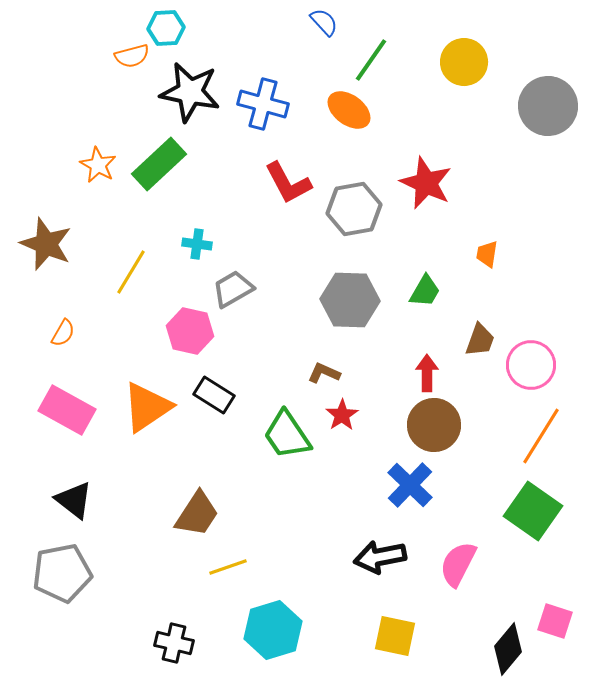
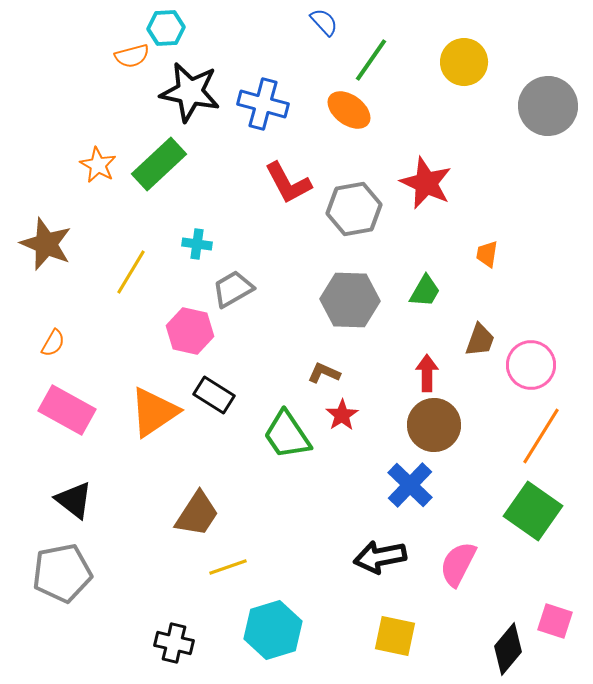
orange semicircle at (63, 333): moved 10 px left, 10 px down
orange triangle at (147, 407): moved 7 px right, 5 px down
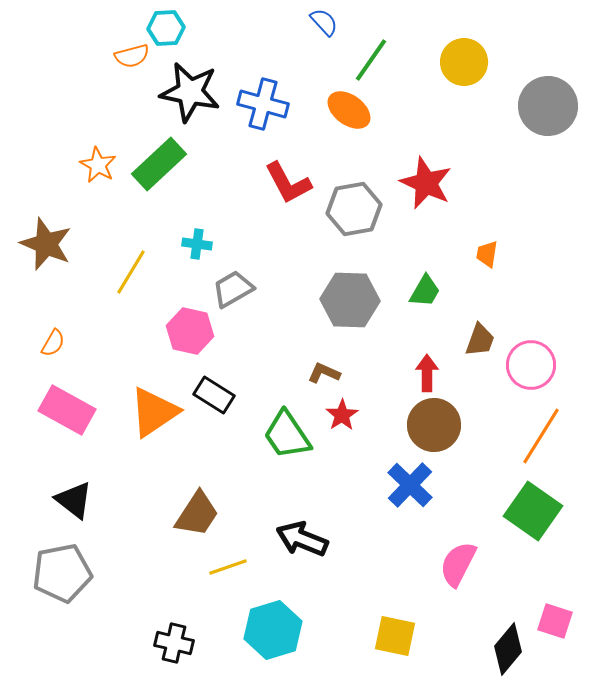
black arrow at (380, 557): moved 78 px left, 18 px up; rotated 33 degrees clockwise
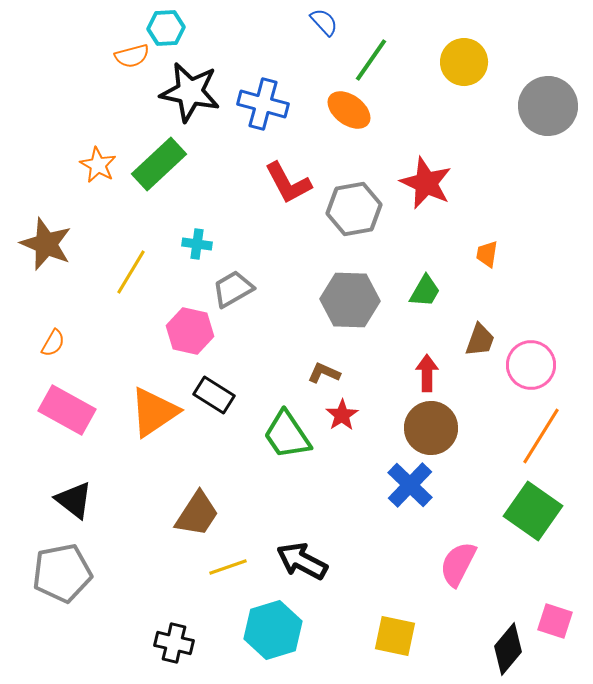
brown circle at (434, 425): moved 3 px left, 3 px down
black arrow at (302, 539): moved 22 px down; rotated 6 degrees clockwise
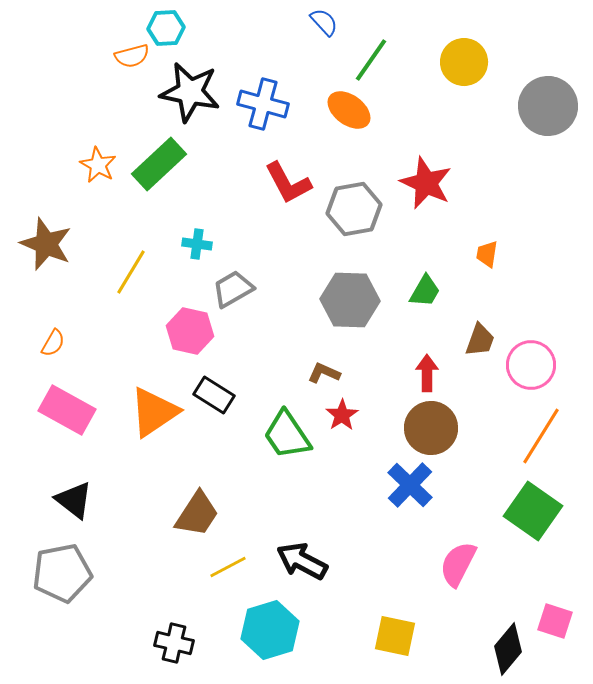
yellow line at (228, 567): rotated 9 degrees counterclockwise
cyan hexagon at (273, 630): moved 3 px left
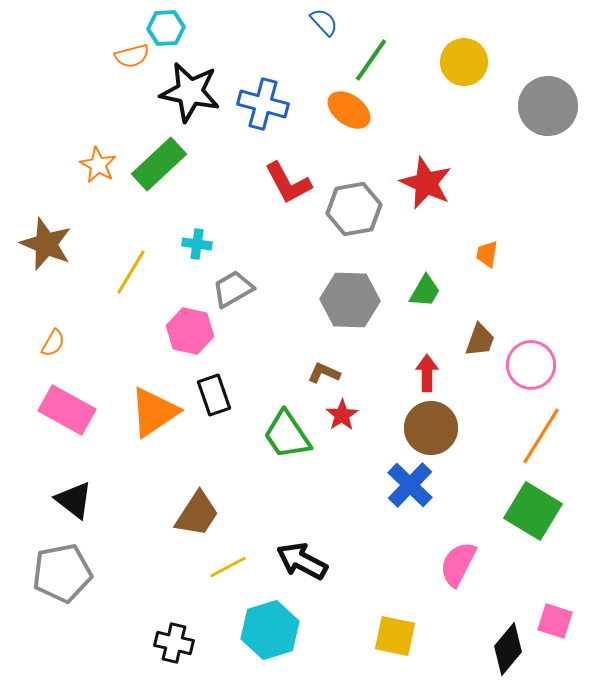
black rectangle at (214, 395): rotated 39 degrees clockwise
green square at (533, 511): rotated 4 degrees counterclockwise
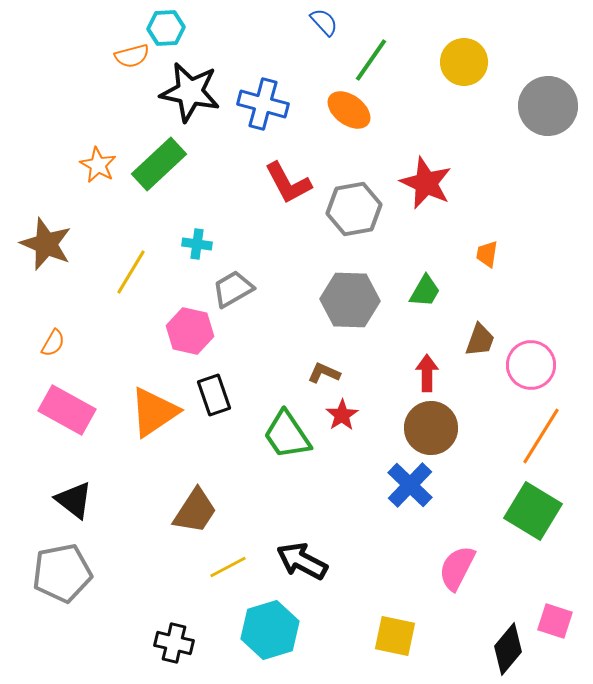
brown trapezoid at (197, 514): moved 2 px left, 3 px up
pink semicircle at (458, 564): moved 1 px left, 4 px down
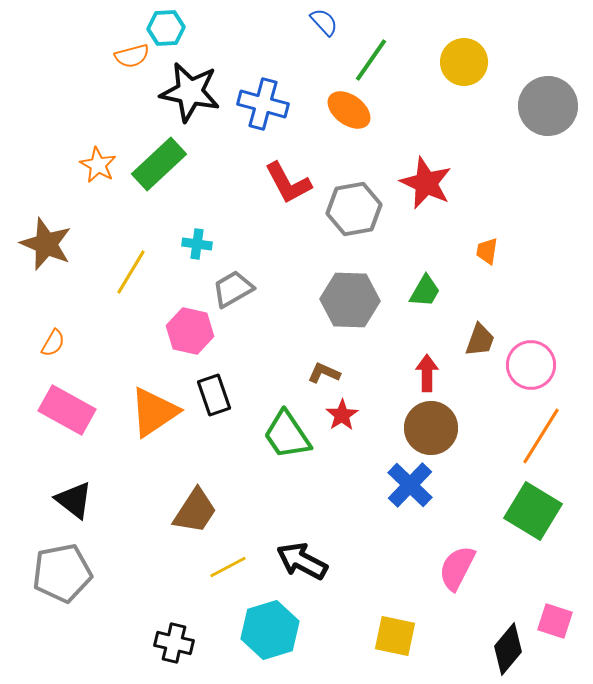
orange trapezoid at (487, 254): moved 3 px up
